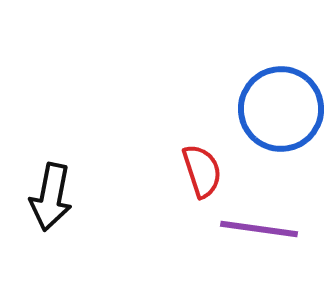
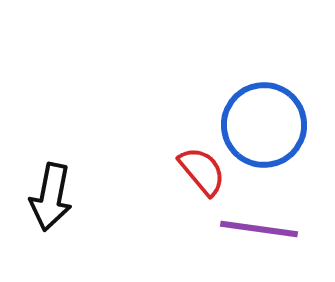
blue circle: moved 17 px left, 16 px down
red semicircle: rotated 22 degrees counterclockwise
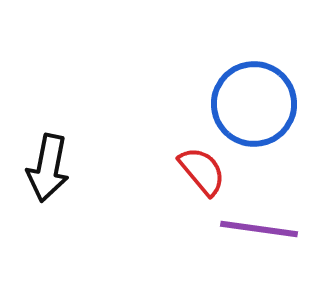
blue circle: moved 10 px left, 21 px up
black arrow: moved 3 px left, 29 px up
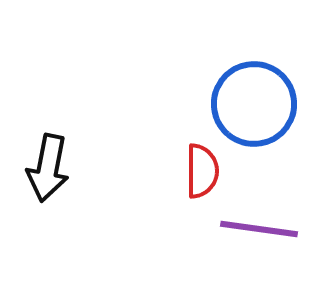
red semicircle: rotated 40 degrees clockwise
